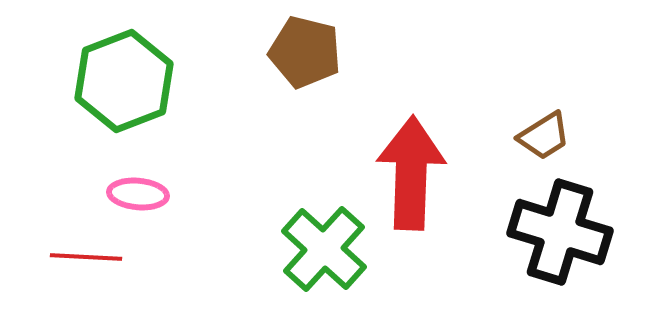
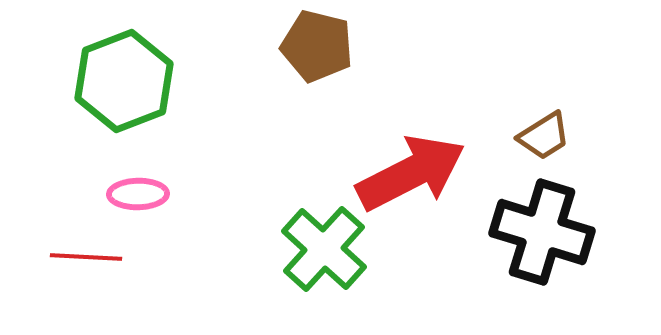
brown pentagon: moved 12 px right, 6 px up
red arrow: rotated 61 degrees clockwise
pink ellipse: rotated 6 degrees counterclockwise
black cross: moved 18 px left
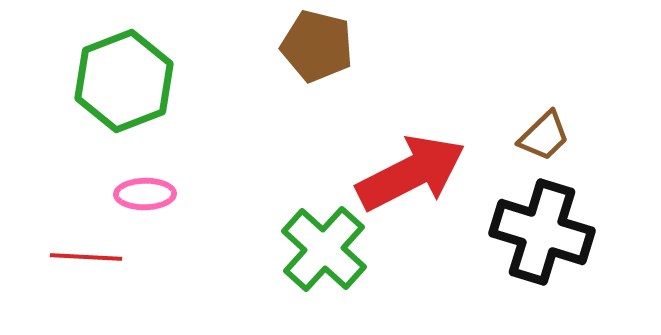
brown trapezoid: rotated 12 degrees counterclockwise
pink ellipse: moved 7 px right
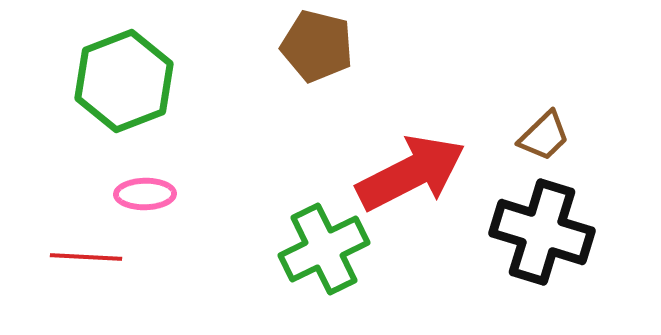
green cross: rotated 22 degrees clockwise
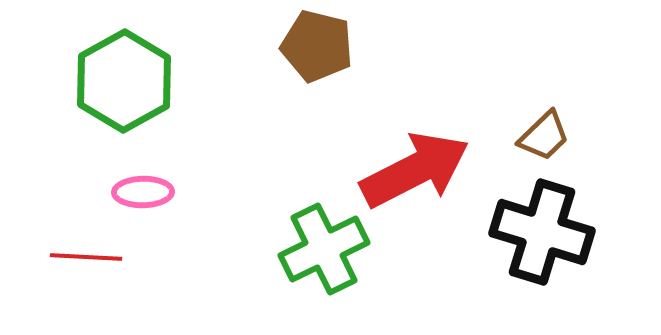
green hexagon: rotated 8 degrees counterclockwise
red arrow: moved 4 px right, 3 px up
pink ellipse: moved 2 px left, 2 px up
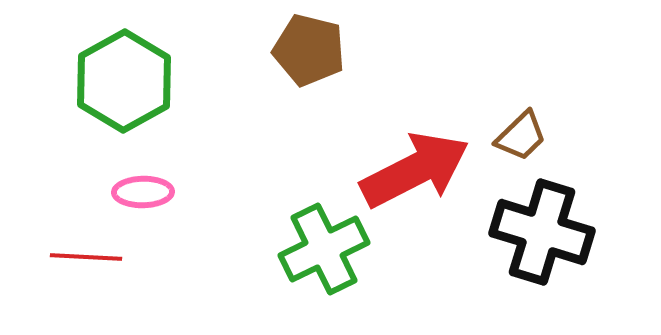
brown pentagon: moved 8 px left, 4 px down
brown trapezoid: moved 23 px left
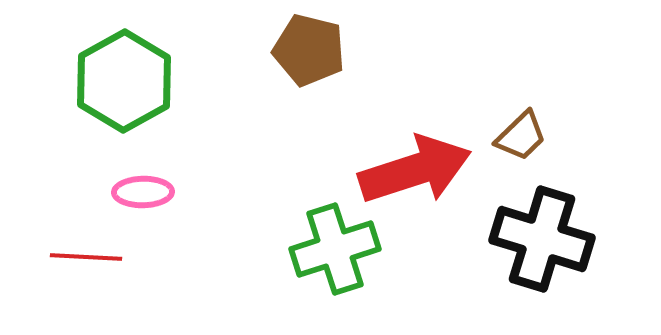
red arrow: rotated 9 degrees clockwise
black cross: moved 7 px down
green cross: moved 11 px right; rotated 8 degrees clockwise
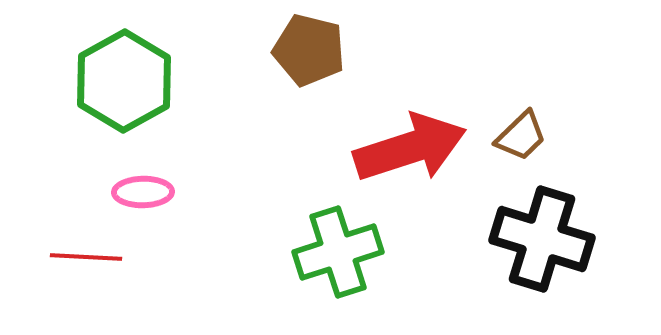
red arrow: moved 5 px left, 22 px up
green cross: moved 3 px right, 3 px down
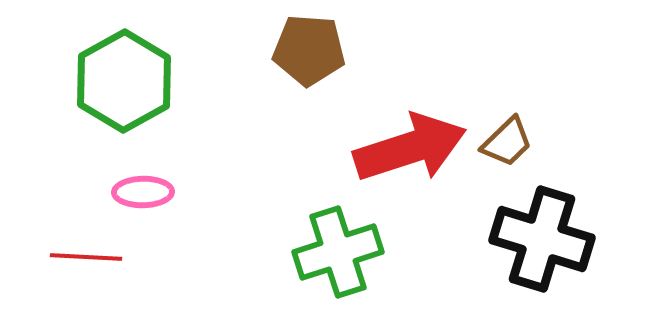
brown pentagon: rotated 10 degrees counterclockwise
brown trapezoid: moved 14 px left, 6 px down
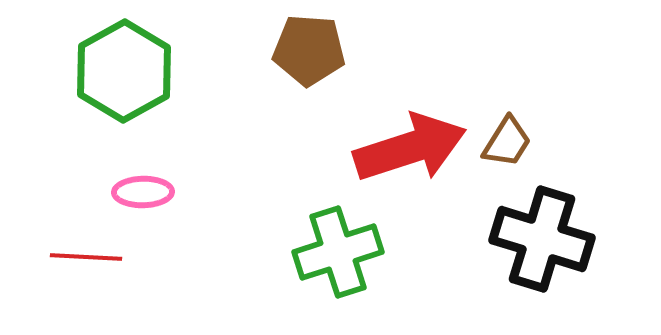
green hexagon: moved 10 px up
brown trapezoid: rotated 14 degrees counterclockwise
